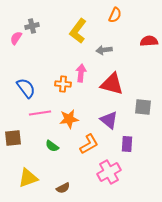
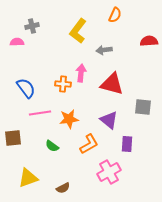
pink semicircle: moved 1 px right, 4 px down; rotated 56 degrees clockwise
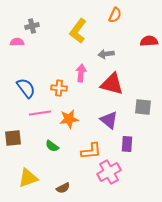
gray arrow: moved 2 px right, 4 px down
orange cross: moved 4 px left, 4 px down
orange L-shape: moved 2 px right, 7 px down; rotated 25 degrees clockwise
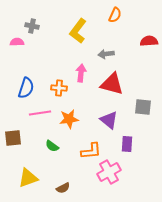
gray cross: rotated 24 degrees clockwise
blue semicircle: rotated 55 degrees clockwise
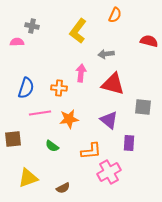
red semicircle: rotated 18 degrees clockwise
red triangle: moved 1 px right
brown square: moved 1 px down
purple rectangle: moved 2 px right, 1 px up
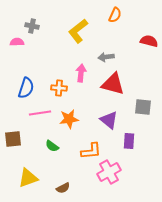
yellow L-shape: rotated 15 degrees clockwise
gray arrow: moved 3 px down
purple rectangle: moved 2 px up
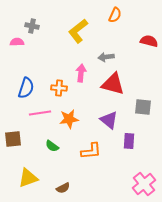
pink cross: moved 35 px right, 12 px down; rotated 10 degrees counterclockwise
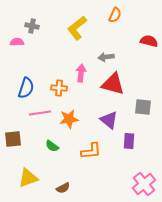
yellow L-shape: moved 1 px left, 3 px up
